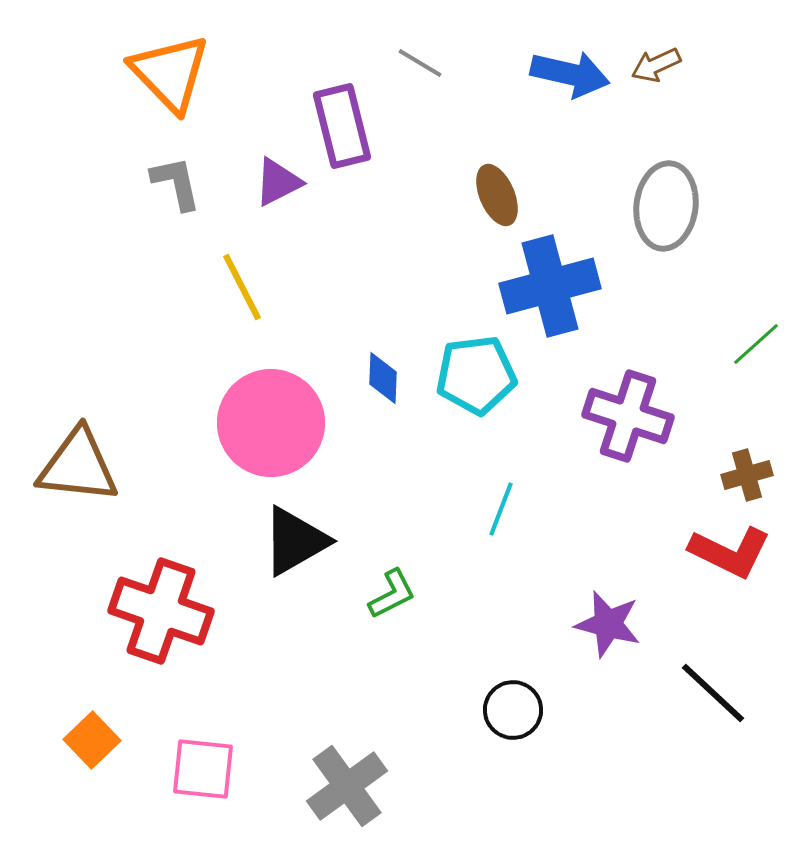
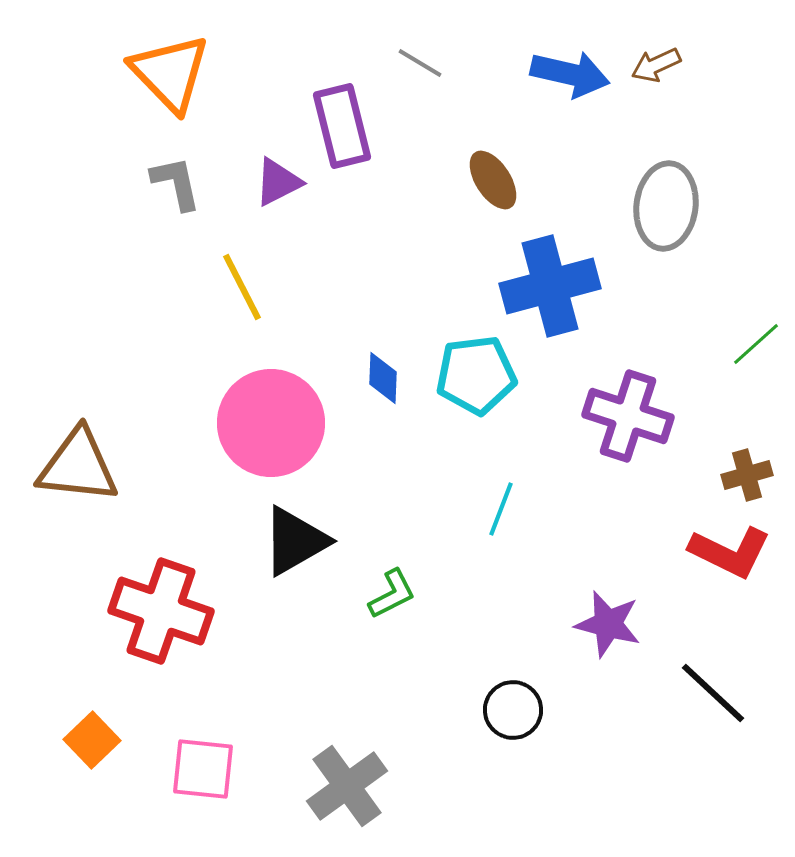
brown ellipse: moved 4 px left, 15 px up; rotated 10 degrees counterclockwise
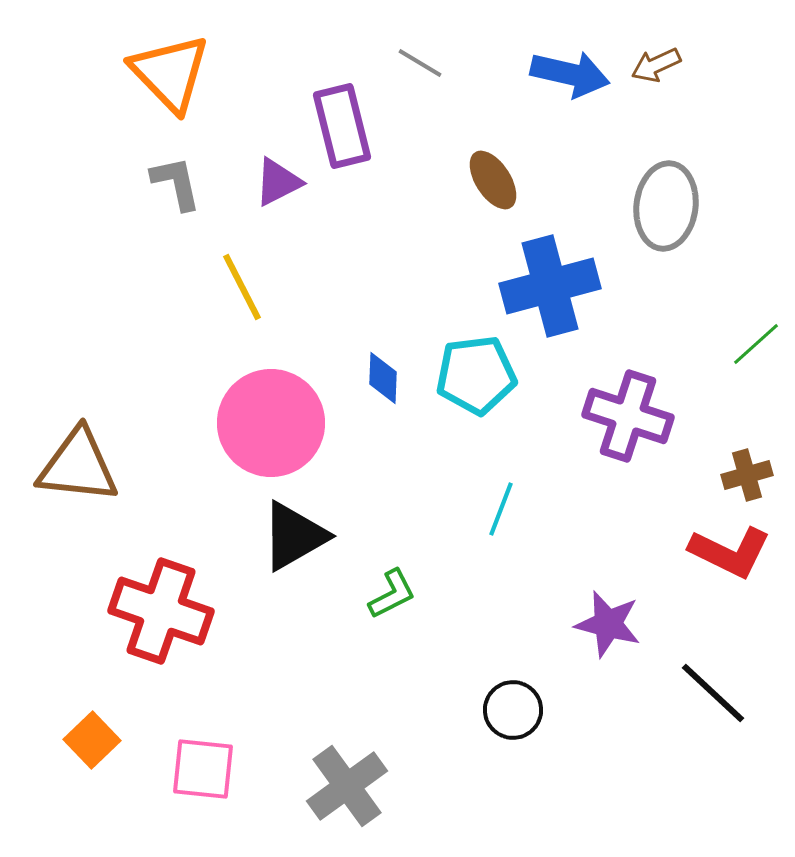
black triangle: moved 1 px left, 5 px up
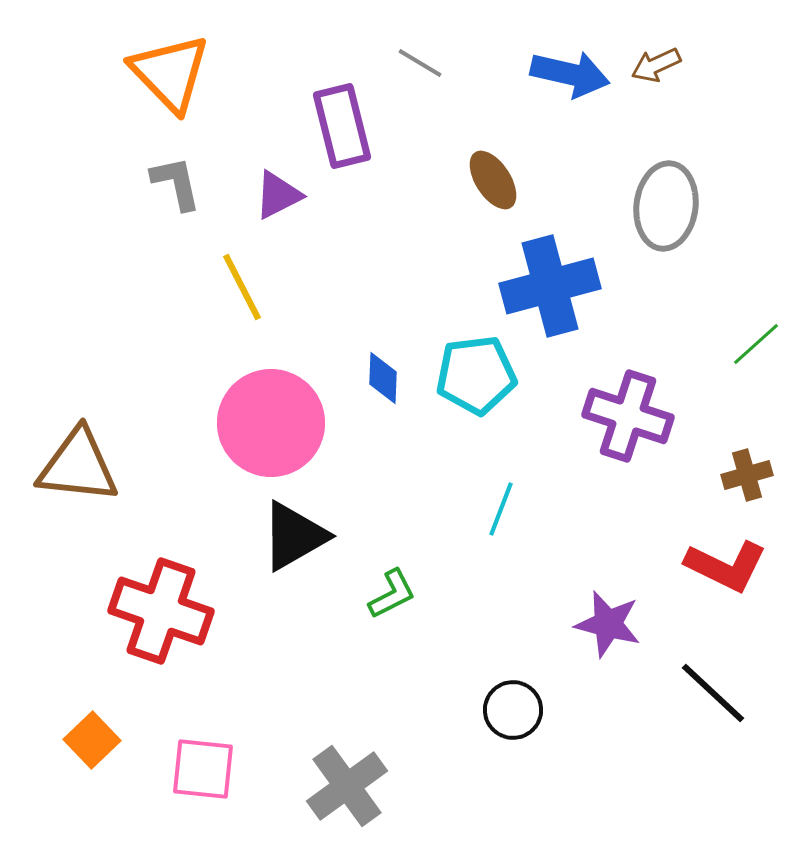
purple triangle: moved 13 px down
red L-shape: moved 4 px left, 14 px down
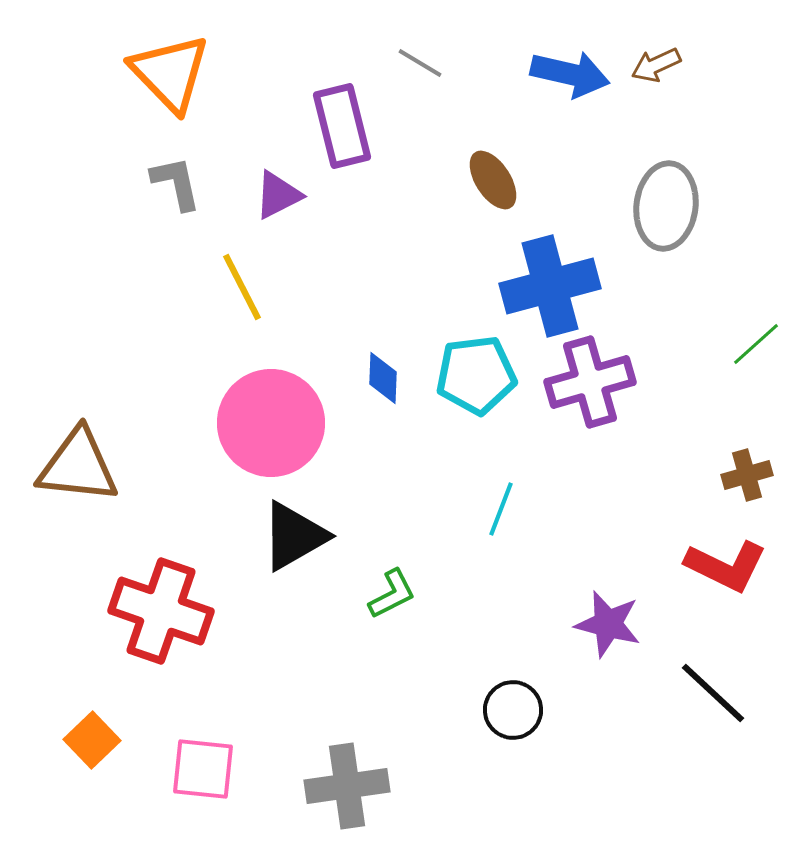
purple cross: moved 38 px left, 34 px up; rotated 34 degrees counterclockwise
gray cross: rotated 28 degrees clockwise
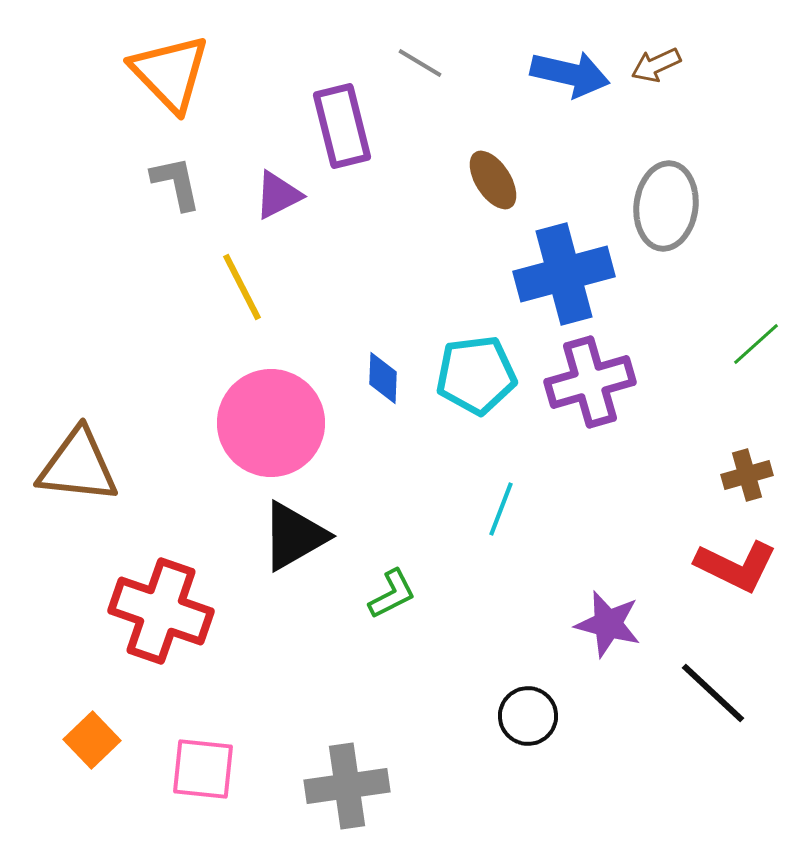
blue cross: moved 14 px right, 12 px up
red L-shape: moved 10 px right
black circle: moved 15 px right, 6 px down
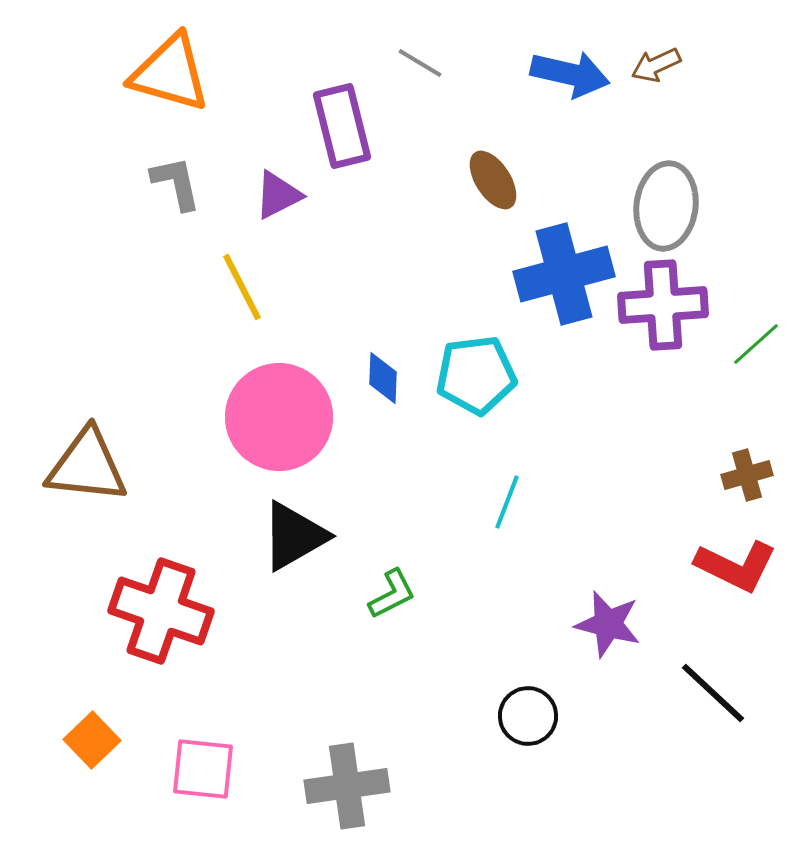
orange triangle: rotated 30 degrees counterclockwise
purple cross: moved 73 px right, 77 px up; rotated 12 degrees clockwise
pink circle: moved 8 px right, 6 px up
brown triangle: moved 9 px right
cyan line: moved 6 px right, 7 px up
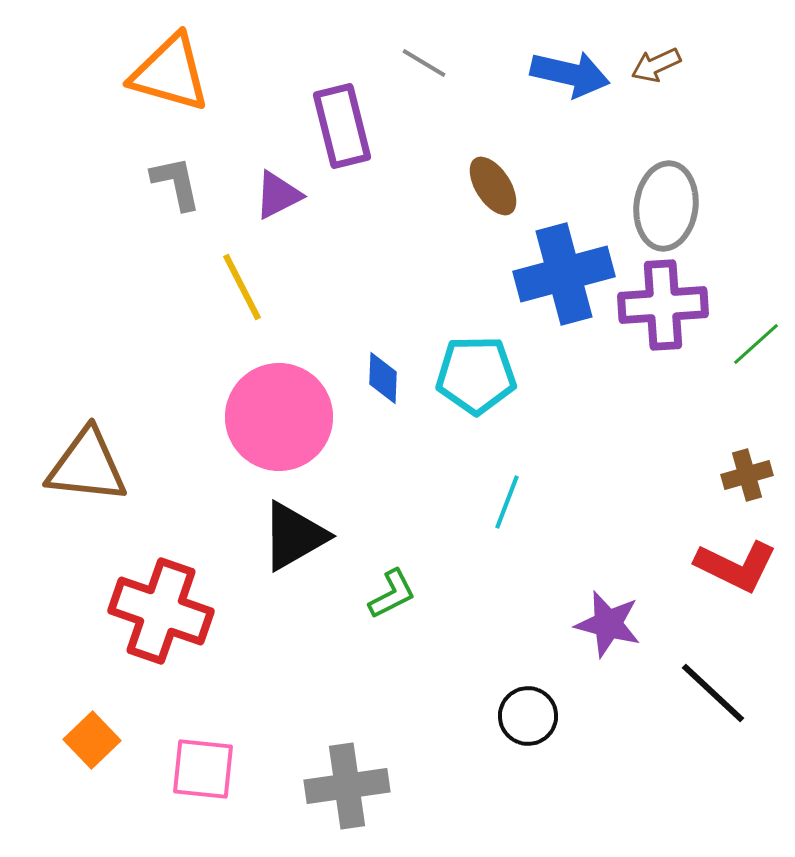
gray line: moved 4 px right
brown ellipse: moved 6 px down
cyan pentagon: rotated 6 degrees clockwise
